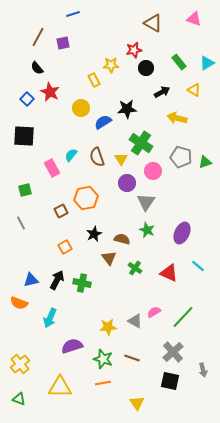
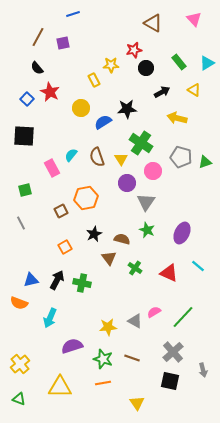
pink triangle at (194, 19): rotated 28 degrees clockwise
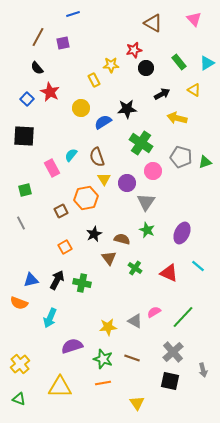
black arrow at (162, 92): moved 2 px down
yellow triangle at (121, 159): moved 17 px left, 20 px down
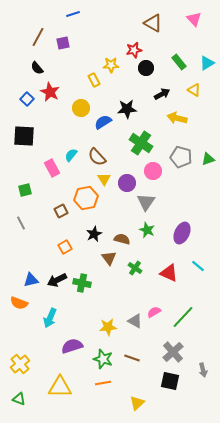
brown semicircle at (97, 157): rotated 24 degrees counterclockwise
green triangle at (205, 162): moved 3 px right, 3 px up
black arrow at (57, 280): rotated 144 degrees counterclockwise
yellow triangle at (137, 403): rotated 21 degrees clockwise
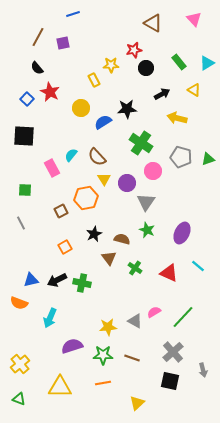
green square at (25, 190): rotated 16 degrees clockwise
green star at (103, 359): moved 4 px up; rotated 18 degrees counterclockwise
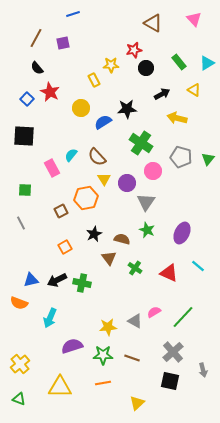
brown line at (38, 37): moved 2 px left, 1 px down
green triangle at (208, 159): rotated 32 degrees counterclockwise
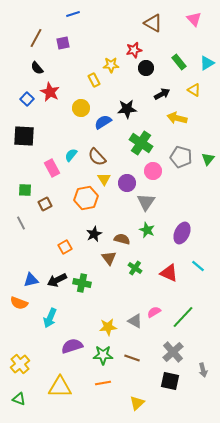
brown square at (61, 211): moved 16 px left, 7 px up
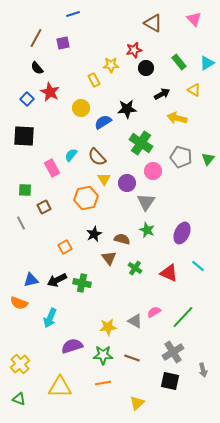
brown square at (45, 204): moved 1 px left, 3 px down
gray cross at (173, 352): rotated 10 degrees clockwise
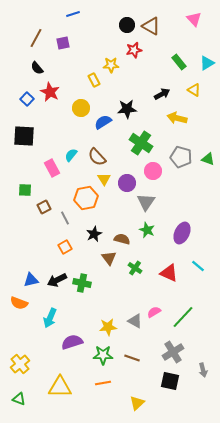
brown triangle at (153, 23): moved 2 px left, 3 px down
black circle at (146, 68): moved 19 px left, 43 px up
green triangle at (208, 159): rotated 48 degrees counterclockwise
gray line at (21, 223): moved 44 px right, 5 px up
purple semicircle at (72, 346): moved 4 px up
